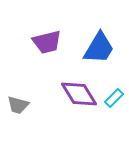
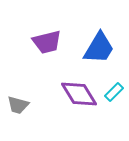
cyan rectangle: moved 6 px up
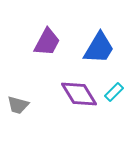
purple trapezoid: rotated 48 degrees counterclockwise
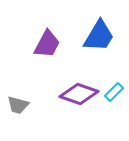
purple trapezoid: moved 2 px down
blue trapezoid: moved 12 px up
purple diamond: rotated 39 degrees counterclockwise
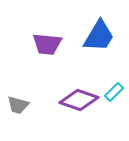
purple trapezoid: rotated 68 degrees clockwise
purple diamond: moved 6 px down
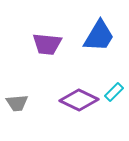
purple diamond: rotated 6 degrees clockwise
gray trapezoid: moved 1 px left, 2 px up; rotated 20 degrees counterclockwise
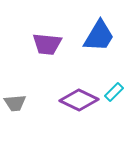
gray trapezoid: moved 2 px left
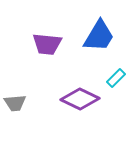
cyan rectangle: moved 2 px right, 14 px up
purple diamond: moved 1 px right, 1 px up
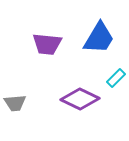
blue trapezoid: moved 2 px down
